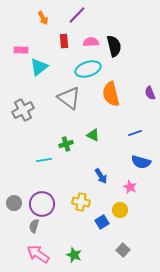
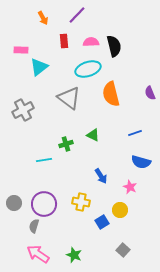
purple circle: moved 2 px right
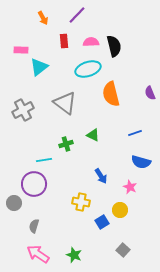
gray triangle: moved 4 px left, 5 px down
purple circle: moved 10 px left, 20 px up
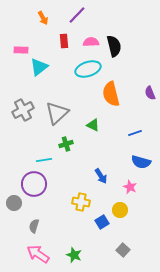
gray triangle: moved 8 px left, 10 px down; rotated 40 degrees clockwise
green triangle: moved 10 px up
